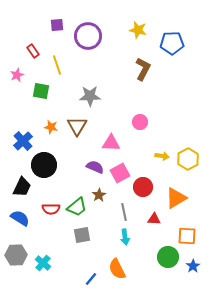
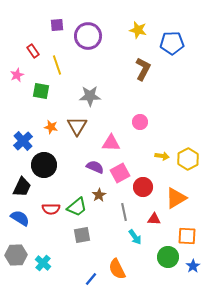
cyan arrow: moved 10 px right; rotated 28 degrees counterclockwise
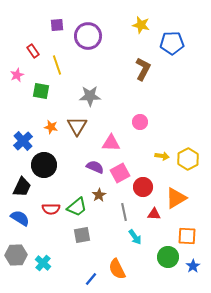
yellow star: moved 3 px right, 5 px up
red triangle: moved 5 px up
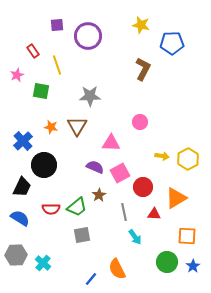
green circle: moved 1 px left, 5 px down
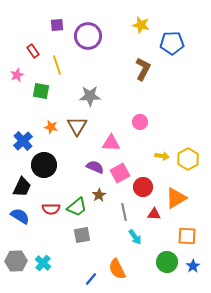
blue semicircle: moved 2 px up
gray hexagon: moved 6 px down
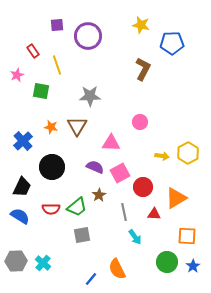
yellow hexagon: moved 6 px up
black circle: moved 8 px right, 2 px down
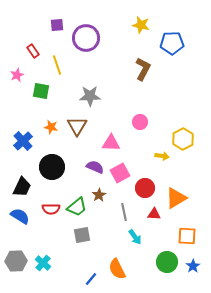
purple circle: moved 2 px left, 2 px down
yellow hexagon: moved 5 px left, 14 px up
red circle: moved 2 px right, 1 px down
